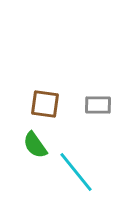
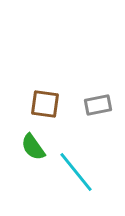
gray rectangle: rotated 12 degrees counterclockwise
green semicircle: moved 2 px left, 2 px down
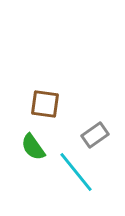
gray rectangle: moved 3 px left, 30 px down; rotated 24 degrees counterclockwise
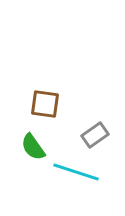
cyan line: rotated 33 degrees counterclockwise
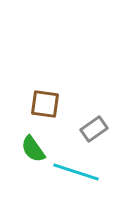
gray rectangle: moved 1 px left, 6 px up
green semicircle: moved 2 px down
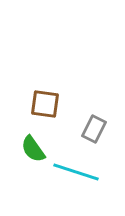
gray rectangle: rotated 28 degrees counterclockwise
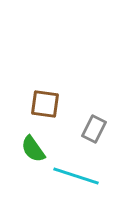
cyan line: moved 4 px down
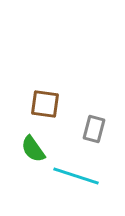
gray rectangle: rotated 12 degrees counterclockwise
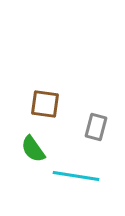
gray rectangle: moved 2 px right, 2 px up
cyan line: rotated 9 degrees counterclockwise
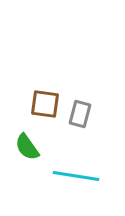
gray rectangle: moved 16 px left, 13 px up
green semicircle: moved 6 px left, 2 px up
